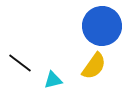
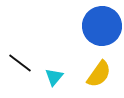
yellow semicircle: moved 5 px right, 8 px down
cyan triangle: moved 1 px right, 3 px up; rotated 36 degrees counterclockwise
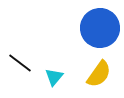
blue circle: moved 2 px left, 2 px down
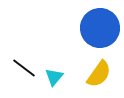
black line: moved 4 px right, 5 px down
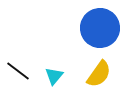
black line: moved 6 px left, 3 px down
cyan triangle: moved 1 px up
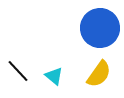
black line: rotated 10 degrees clockwise
cyan triangle: rotated 30 degrees counterclockwise
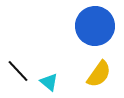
blue circle: moved 5 px left, 2 px up
cyan triangle: moved 5 px left, 6 px down
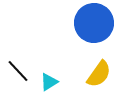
blue circle: moved 1 px left, 3 px up
cyan triangle: rotated 48 degrees clockwise
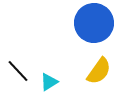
yellow semicircle: moved 3 px up
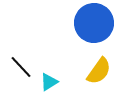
black line: moved 3 px right, 4 px up
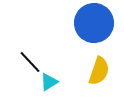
black line: moved 9 px right, 5 px up
yellow semicircle: rotated 16 degrees counterclockwise
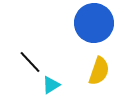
cyan triangle: moved 2 px right, 3 px down
